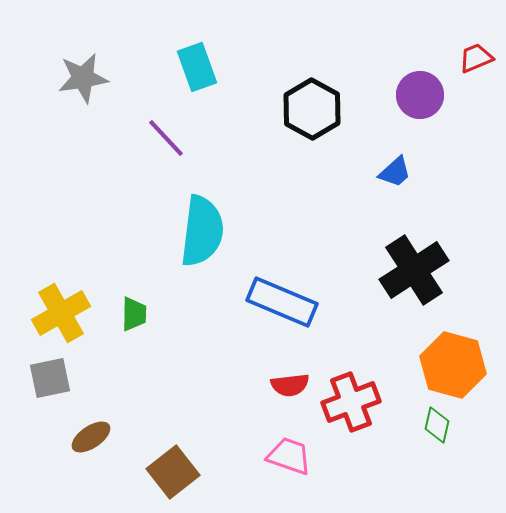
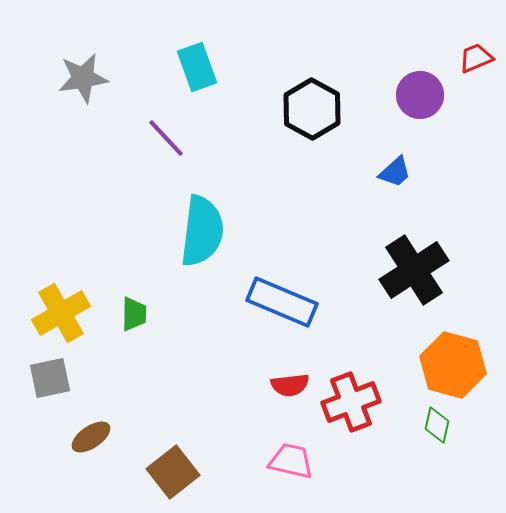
pink trapezoid: moved 2 px right, 5 px down; rotated 6 degrees counterclockwise
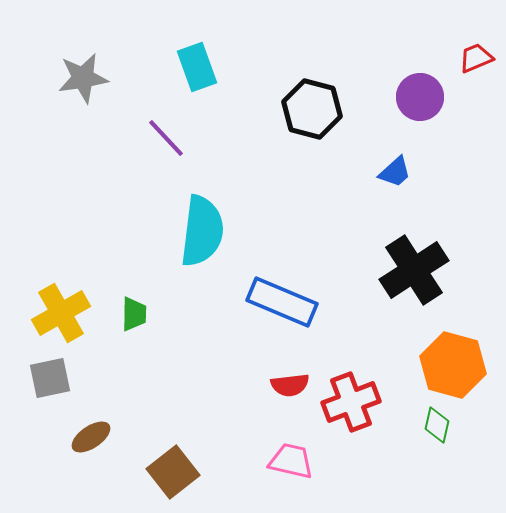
purple circle: moved 2 px down
black hexagon: rotated 14 degrees counterclockwise
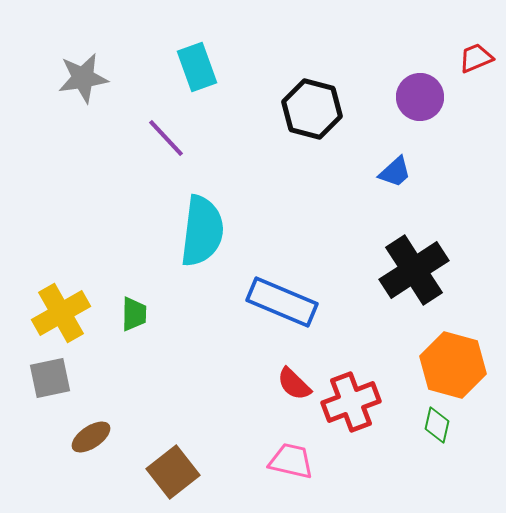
red semicircle: moved 4 px right, 1 px up; rotated 51 degrees clockwise
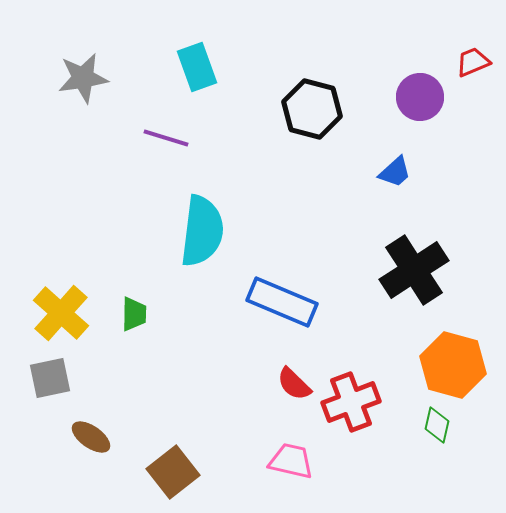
red trapezoid: moved 3 px left, 4 px down
purple line: rotated 30 degrees counterclockwise
yellow cross: rotated 18 degrees counterclockwise
brown ellipse: rotated 69 degrees clockwise
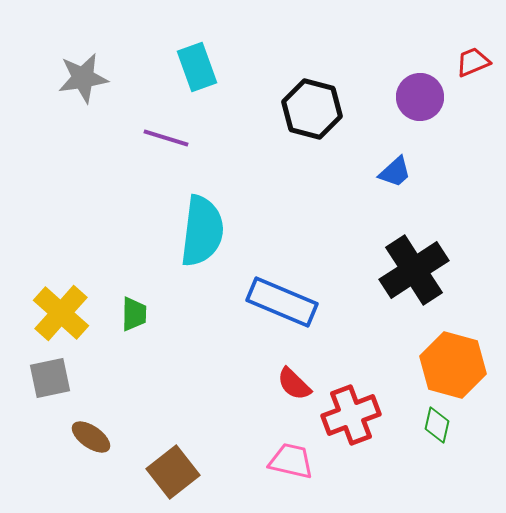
red cross: moved 13 px down
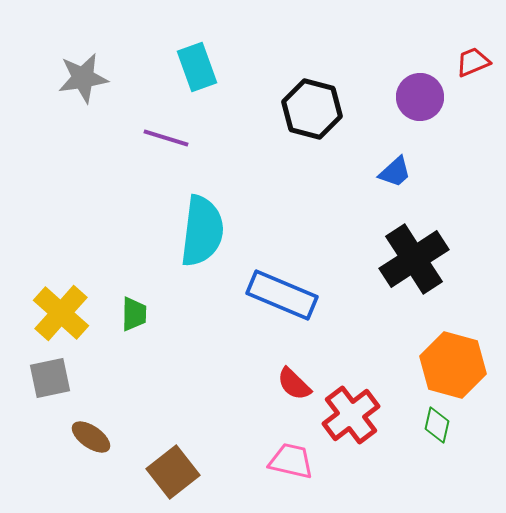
black cross: moved 11 px up
blue rectangle: moved 7 px up
red cross: rotated 16 degrees counterclockwise
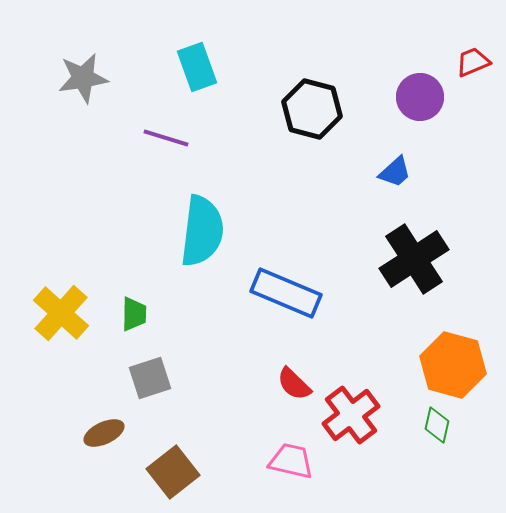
blue rectangle: moved 4 px right, 2 px up
gray square: moved 100 px right; rotated 6 degrees counterclockwise
brown ellipse: moved 13 px right, 4 px up; rotated 60 degrees counterclockwise
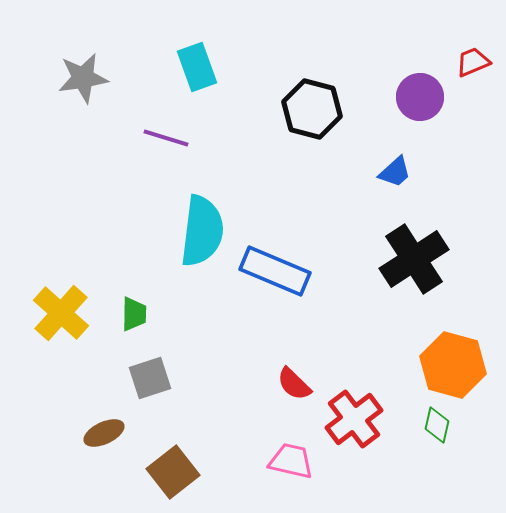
blue rectangle: moved 11 px left, 22 px up
red cross: moved 3 px right, 4 px down
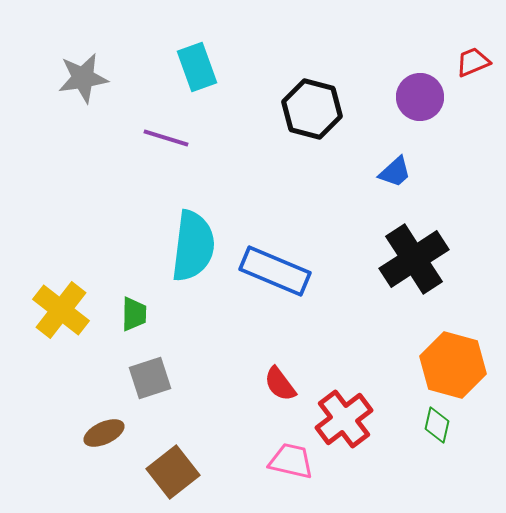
cyan semicircle: moved 9 px left, 15 px down
yellow cross: moved 3 px up; rotated 4 degrees counterclockwise
red semicircle: moved 14 px left; rotated 9 degrees clockwise
red cross: moved 10 px left
